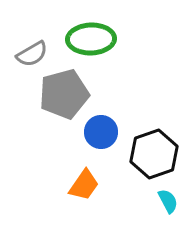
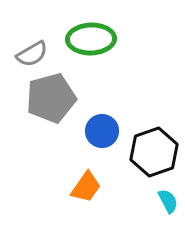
gray pentagon: moved 13 px left, 4 px down
blue circle: moved 1 px right, 1 px up
black hexagon: moved 2 px up
orange trapezoid: moved 2 px right, 2 px down
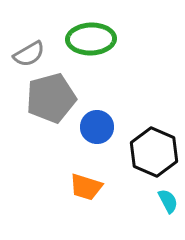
gray semicircle: moved 3 px left
blue circle: moved 5 px left, 4 px up
black hexagon: rotated 18 degrees counterclockwise
orange trapezoid: rotated 72 degrees clockwise
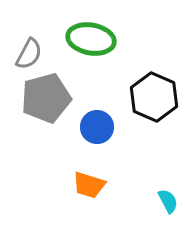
green ellipse: rotated 12 degrees clockwise
gray semicircle: rotated 32 degrees counterclockwise
gray pentagon: moved 5 px left
black hexagon: moved 55 px up
orange trapezoid: moved 3 px right, 2 px up
